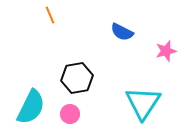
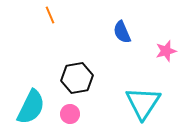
blue semicircle: rotated 40 degrees clockwise
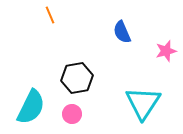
pink circle: moved 2 px right
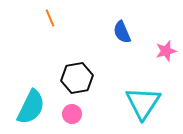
orange line: moved 3 px down
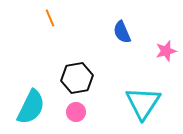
pink circle: moved 4 px right, 2 px up
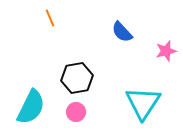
blue semicircle: rotated 20 degrees counterclockwise
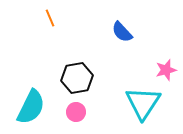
pink star: moved 19 px down
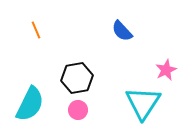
orange line: moved 14 px left, 12 px down
blue semicircle: moved 1 px up
pink star: rotated 10 degrees counterclockwise
cyan semicircle: moved 1 px left, 3 px up
pink circle: moved 2 px right, 2 px up
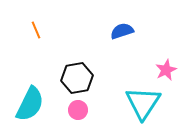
blue semicircle: rotated 115 degrees clockwise
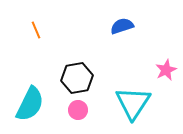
blue semicircle: moved 5 px up
cyan triangle: moved 10 px left
